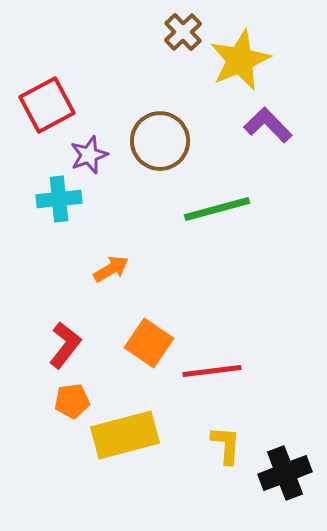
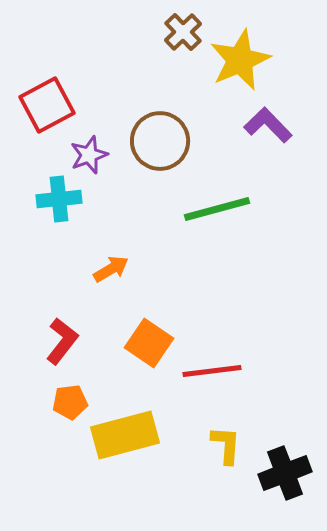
red L-shape: moved 3 px left, 4 px up
orange pentagon: moved 2 px left, 1 px down
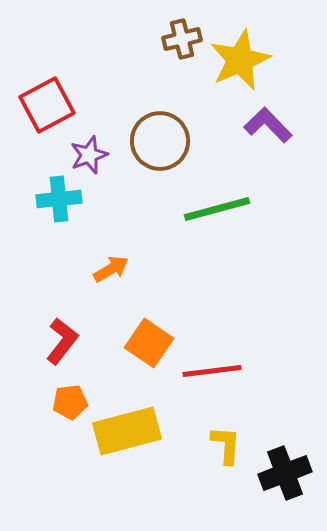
brown cross: moved 1 px left, 7 px down; rotated 30 degrees clockwise
yellow rectangle: moved 2 px right, 4 px up
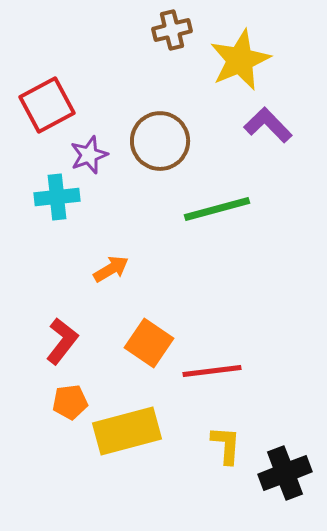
brown cross: moved 10 px left, 9 px up
cyan cross: moved 2 px left, 2 px up
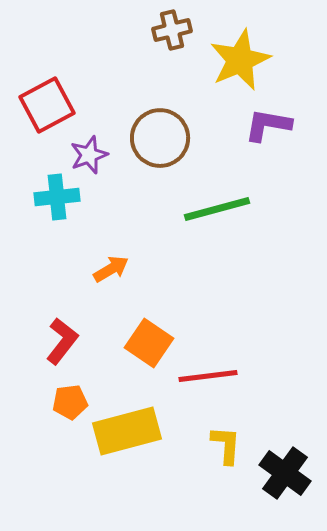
purple L-shape: rotated 36 degrees counterclockwise
brown circle: moved 3 px up
red line: moved 4 px left, 5 px down
black cross: rotated 33 degrees counterclockwise
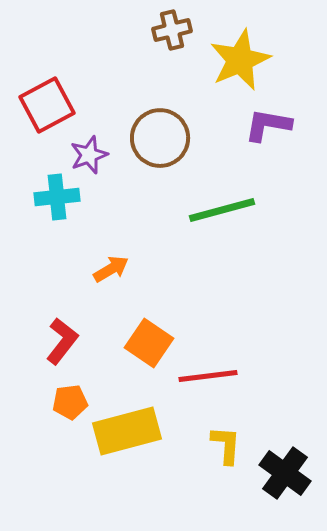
green line: moved 5 px right, 1 px down
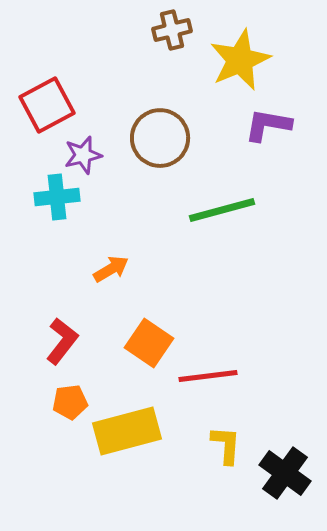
purple star: moved 6 px left; rotated 6 degrees clockwise
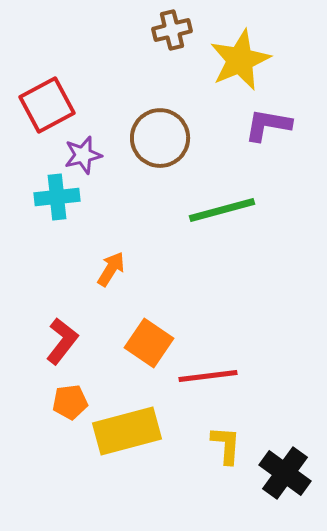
orange arrow: rotated 27 degrees counterclockwise
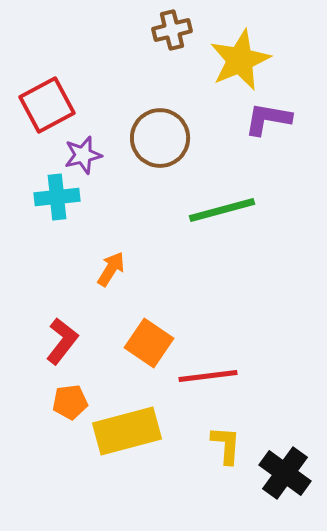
purple L-shape: moved 6 px up
